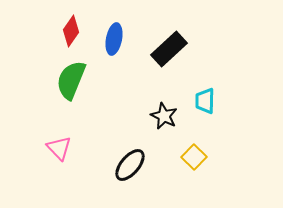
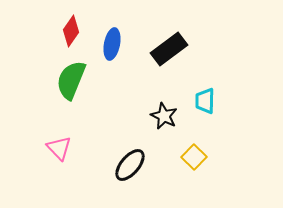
blue ellipse: moved 2 px left, 5 px down
black rectangle: rotated 6 degrees clockwise
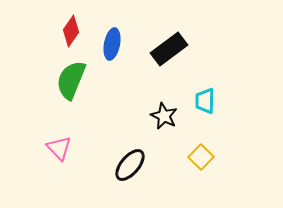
yellow square: moved 7 px right
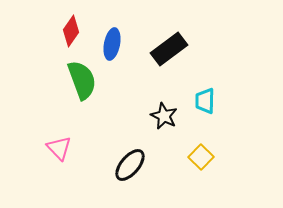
green semicircle: moved 11 px right; rotated 138 degrees clockwise
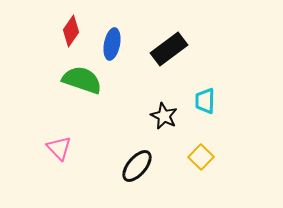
green semicircle: rotated 51 degrees counterclockwise
black ellipse: moved 7 px right, 1 px down
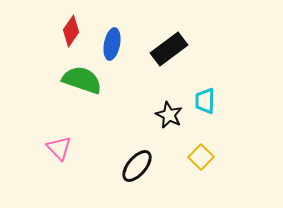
black star: moved 5 px right, 1 px up
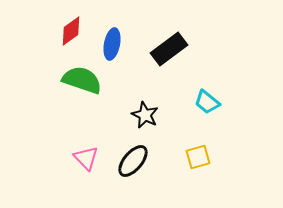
red diamond: rotated 20 degrees clockwise
cyan trapezoid: moved 2 px right, 1 px down; rotated 52 degrees counterclockwise
black star: moved 24 px left
pink triangle: moved 27 px right, 10 px down
yellow square: moved 3 px left; rotated 30 degrees clockwise
black ellipse: moved 4 px left, 5 px up
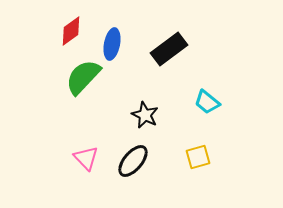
green semicircle: moved 1 px right, 3 px up; rotated 66 degrees counterclockwise
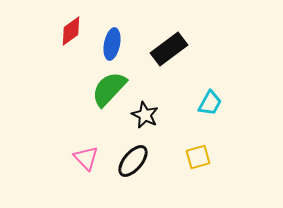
green semicircle: moved 26 px right, 12 px down
cyan trapezoid: moved 3 px right, 1 px down; rotated 100 degrees counterclockwise
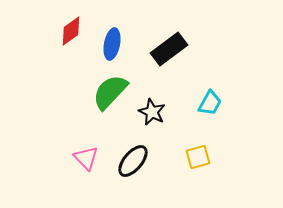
green semicircle: moved 1 px right, 3 px down
black star: moved 7 px right, 3 px up
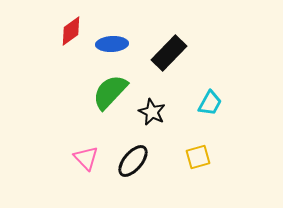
blue ellipse: rotated 76 degrees clockwise
black rectangle: moved 4 px down; rotated 9 degrees counterclockwise
